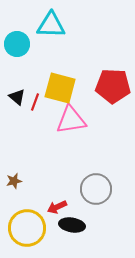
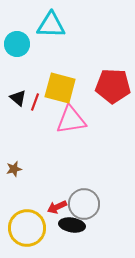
black triangle: moved 1 px right, 1 px down
brown star: moved 12 px up
gray circle: moved 12 px left, 15 px down
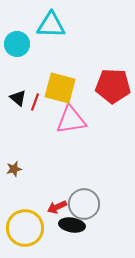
yellow circle: moved 2 px left
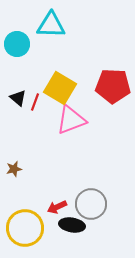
yellow square: rotated 16 degrees clockwise
pink triangle: rotated 12 degrees counterclockwise
gray circle: moved 7 px right
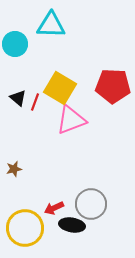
cyan circle: moved 2 px left
red arrow: moved 3 px left, 1 px down
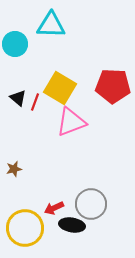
pink triangle: moved 2 px down
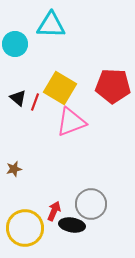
red arrow: moved 3 px down; rotated 138 degrees clockwise
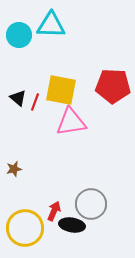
cyan circle: moved 4 px right, 9 px up
yellow square: moved 1 px right, 2 px down; rotated 20 degrees counterclockwise
pink triangle: rotated 12 degrees clockwise
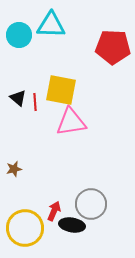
red pentagon: moved 39 px up
red line: rotated 24 degrees counterclockwise
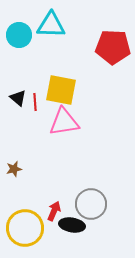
pink triangle: moved 7 px left
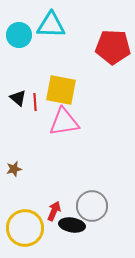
gray circle: moved 1 px right, 2 px down
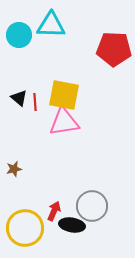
red pentagon: moved 1 px right, 2 px down
yellow square: moved 3 px right, 5 px down
black triangle: moved 1 px right
